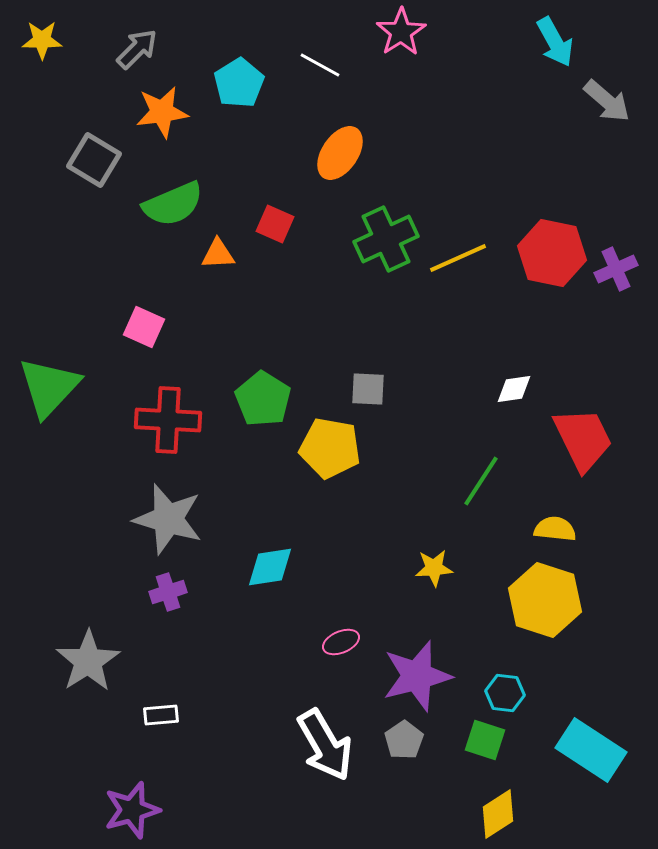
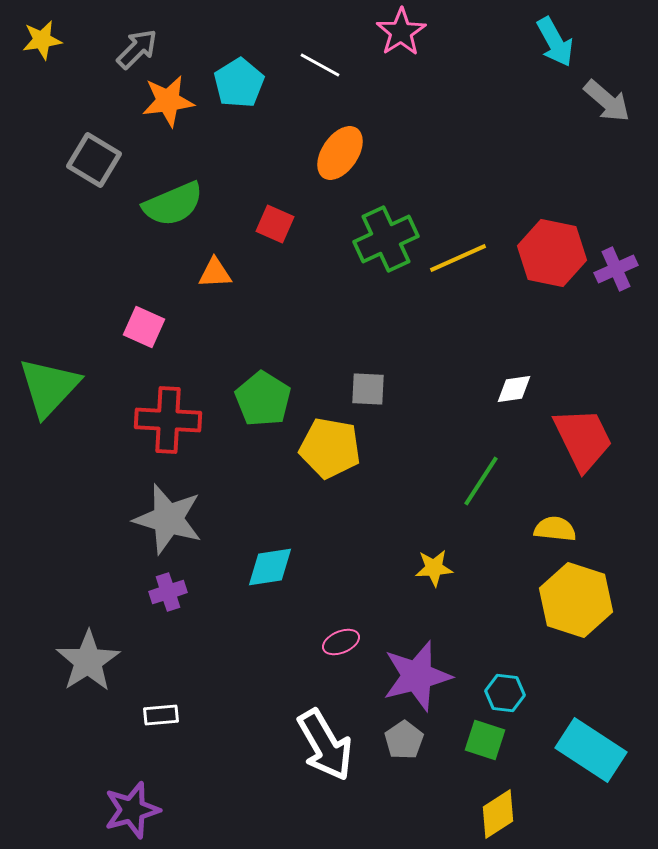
yellow star at (42, 40): rotated 9 degrees counterclockwise
orange star at (162, 112): moved 6 px right, 11 px up
orange triangle at (218, 254): moved 3 px left, 19 px down
yellow hexagon at (545, 600): moved 31 px right
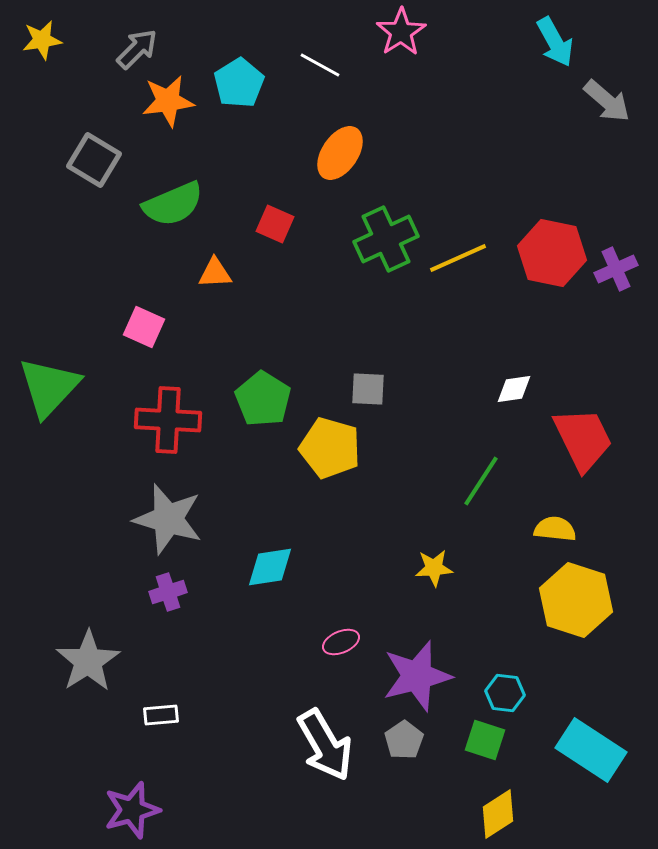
yellow pentagon at (330, 448): rotated 6 degrees clockwise
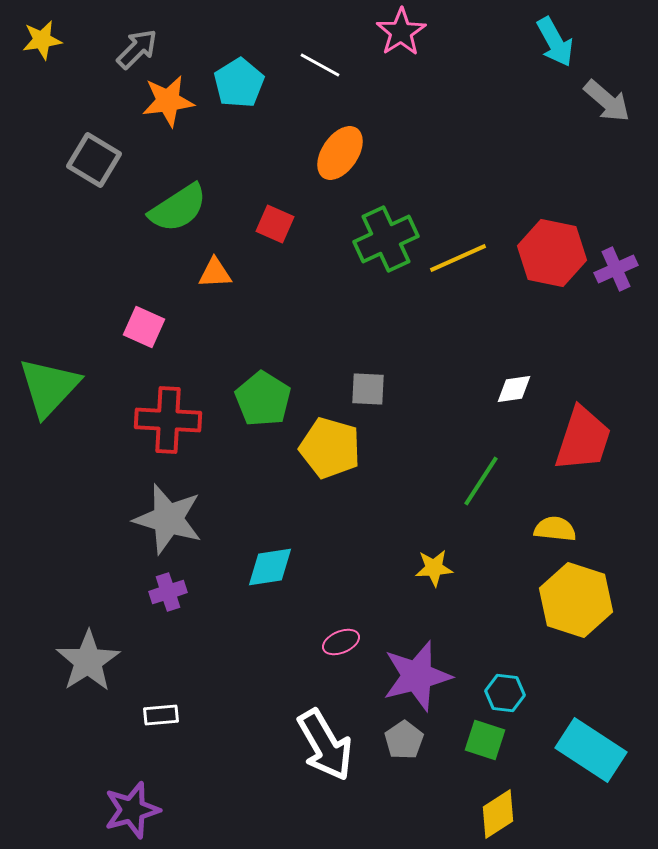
green semicircle at (173, 204): moved 5 px right, 4 px down; rotated 10 degrees counterclockwise
red trapezoid at (583, 439): rotated 44 degrees clockwise
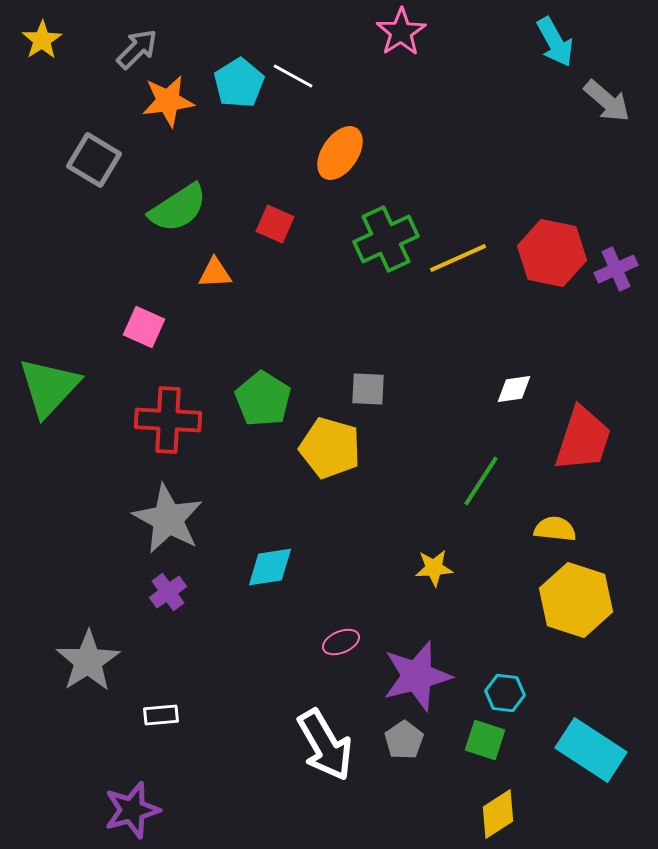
yellow star at (42, 40): rotated 24 degrees counterclockwise
white line at (320, 65): moved 27 px left, 11 px down
gray star at (168, 519): rotated 12 degrees clockwise
purple cross at (168, 592): rotated 18 degrees counterclockwise
